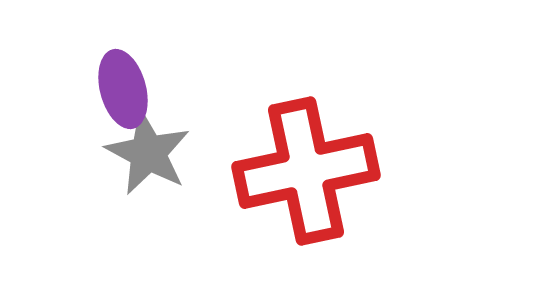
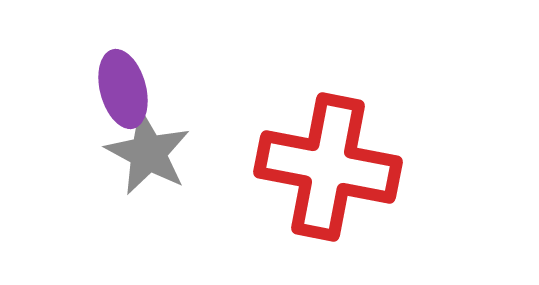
red cross: moved 22 px right, 4 px up; rotated 23 degrees clockwise
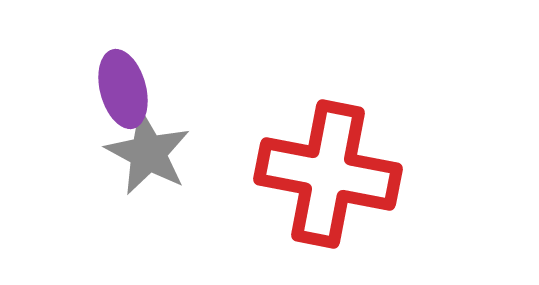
red cross: moved 7 px down
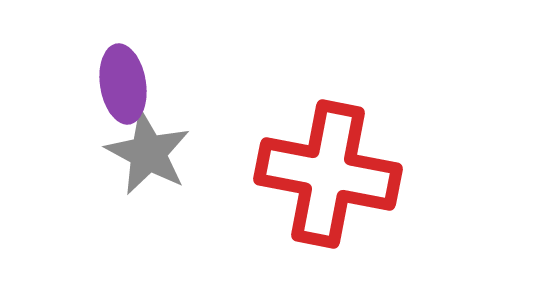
purple ellipse: moved 5 px up; rotated 6 degrees clockwise
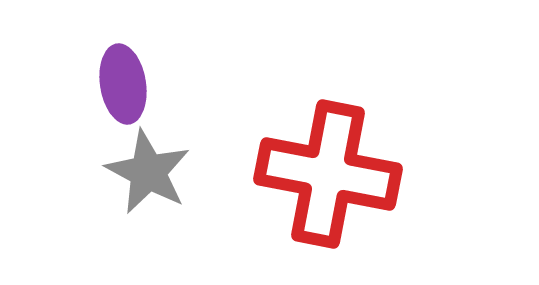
gray star: moved 19 px down
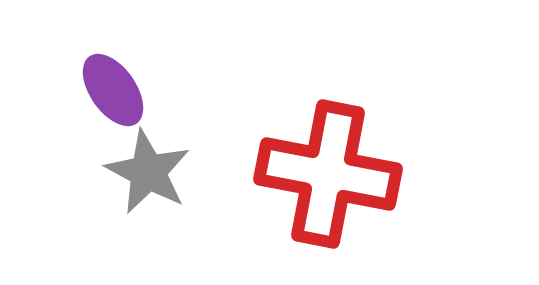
purple ellipse: moved 10 px left, 6 px down; rotated 26 degrees counterclockwise
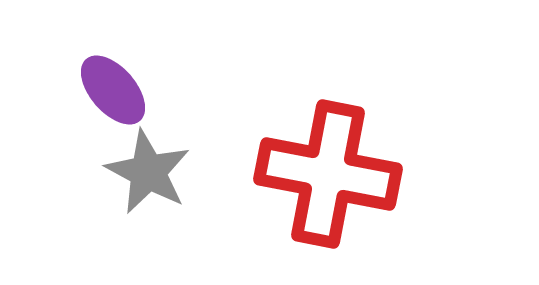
purple ellipse: rotated 6 degrees counterclockwise
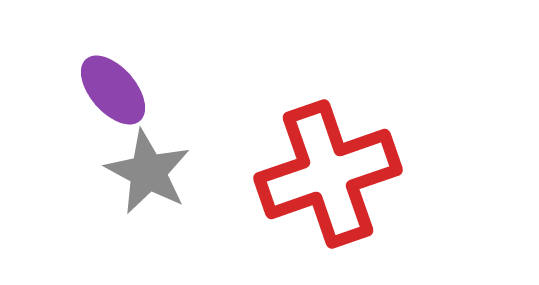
red cross: rotated 30 degrees counterclockwise
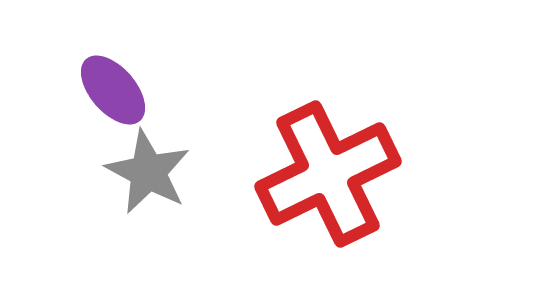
red cross: rotated 7 degrees counterclockwise
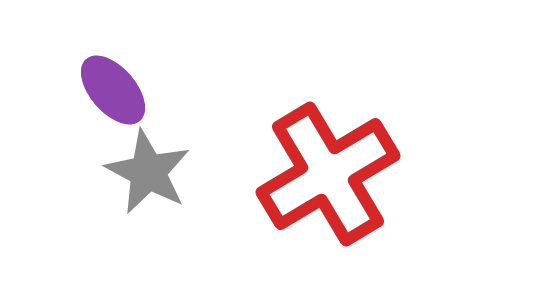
red cross: rotated 5 degrees counterclockwise
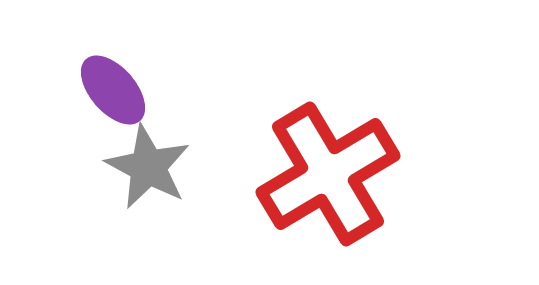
gray star: moved 5 px up
